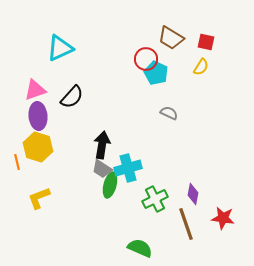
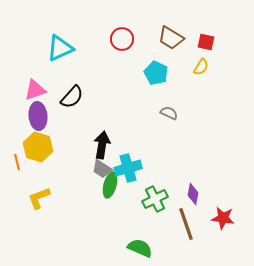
red circle: moved 24 px left, 20 px up
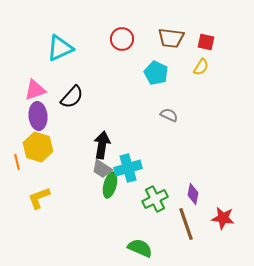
brown trapezoid: rotated 24 degrees counterclockwise
gray semicircle: moved 2 px down
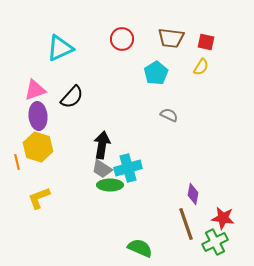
cyan pentagon: rotated 15 degrees clockwise
green ellipse: rotated 75 degrees clockwise
green cross: moved 60 px right, 43 px down
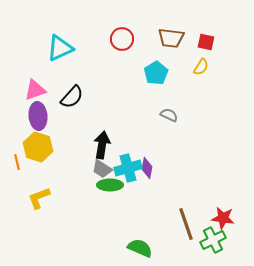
purple diamond: moved 46 px left, 26 px up
green cross: moved 2 px left, 2 px up
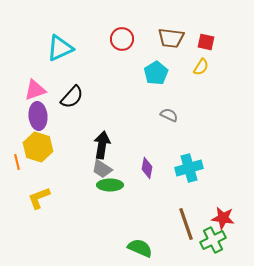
cyan cross: moved 61 px right
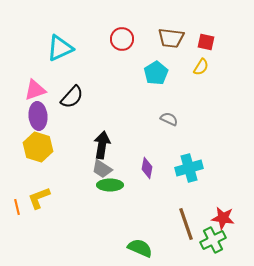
gray semicircle: moved 4 px down
orange line: moved 45 px down
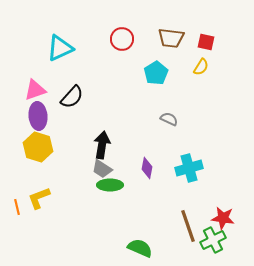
brown line: moved 2 px right, 2 px down
